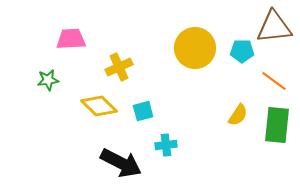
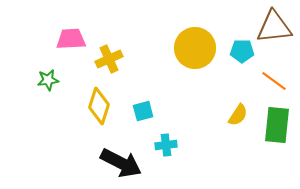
yellow cross: moved 10 px left, 8 px up
yellow diamond: rotated 63 degrees clockwise
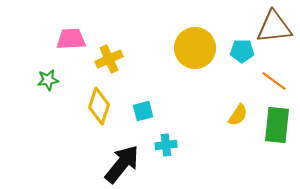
black arrow: moved 1 px right, 1 px down; rotated 78 degrees counterclockwise
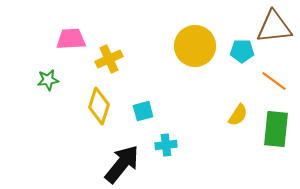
yellow circle: moved 2 px up
green rectangle: moved 1 px left, 4 px down
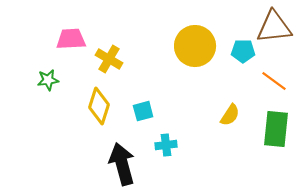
cyan pentagon: moved 1 px right
yellow cross: rotated 36 degrees counterclockwise
yellow semicircle: moved 8 px left
black arrow: rotated 54 degrees counterclockwise
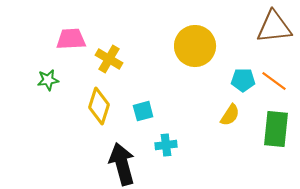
cyan pentagon: moved 29 px down
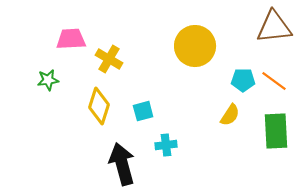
green rectangle: moved 2 px down; rotated 9 degrees counterclockwise
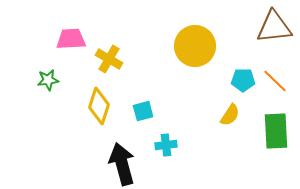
orange line: moved 1 px right; rotated 8 degrees clockwise
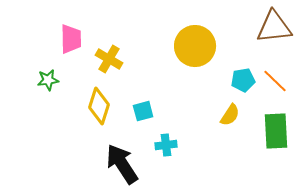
pink trapezoid: rotated 92 degrees clockwise
cyan pentagon: rotated 10 degrees counterclockwise
black arrow: rotated 18 degrees counterclockwise
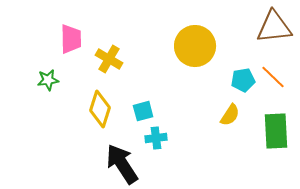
orange line: moved 2 px left, 4 px up
yellow diamond: moved 1 px right, 3 px down
cyan cross: moved 10 px left, 7 px up
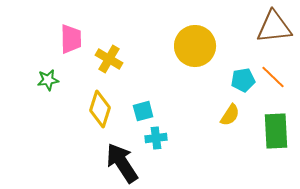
black arrow: moved 1 px up
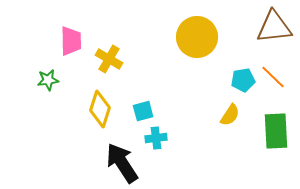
pink trapezoid: moved 2 px down
yellow circle: moved 2 px right, 9 px up
